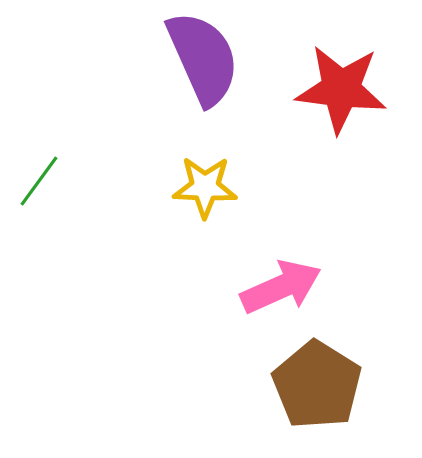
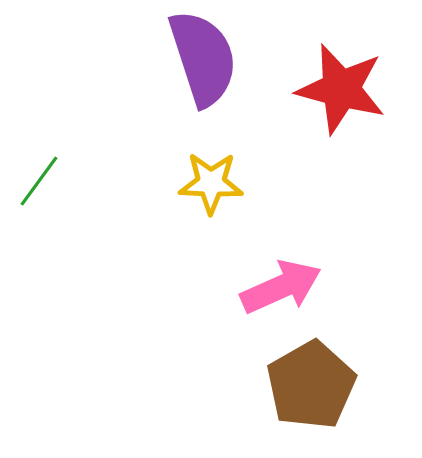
purple semicircle: rotated 6 degrees clockwise
red star: rotated 8 degrees clockwise
yellow star: moved 6 px right, 4 px up
brown pentagon: moved 6 px left; rotated 10 degrees clockwise
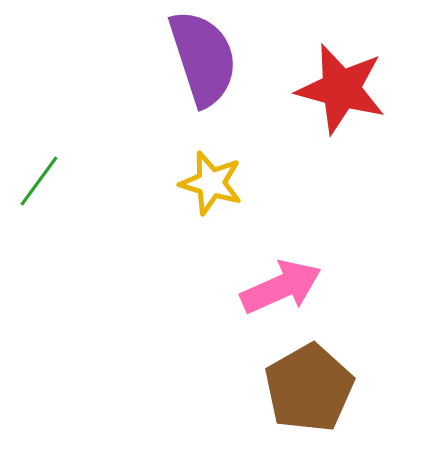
yellow star: rotated 14 degrees clockwise
brown pentagon: moved 2 px left, 3 px down
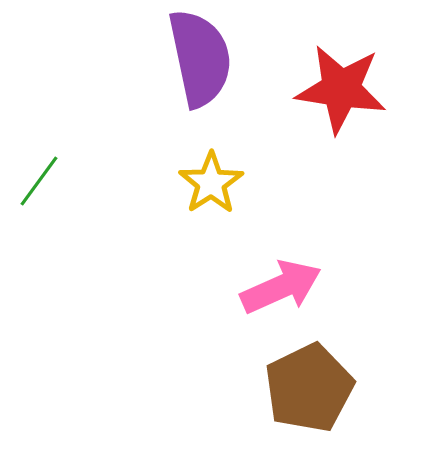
purple semicircle: moved 3 px left; rotated 6 degrees clockwise
red star: rotated 6 degrees counterclockwise
yellow star: rotated 22 degrees clockwise
brown pentagon: rotated 4 degrees clockwise
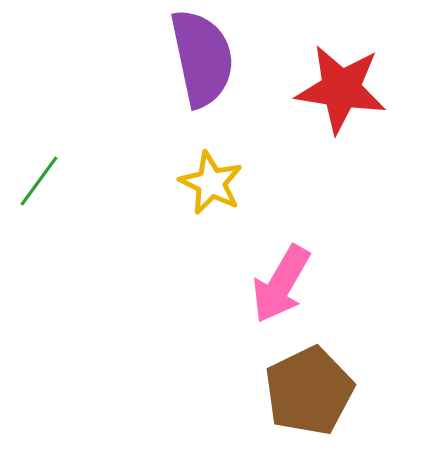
purple semicircle: moved 2 px right
yellow star: rotated 12 degrees counterclockwise
pink arrow: moved 3 px up; rotated 144 degrees clockwise
brown pentagon: moved 3 px down
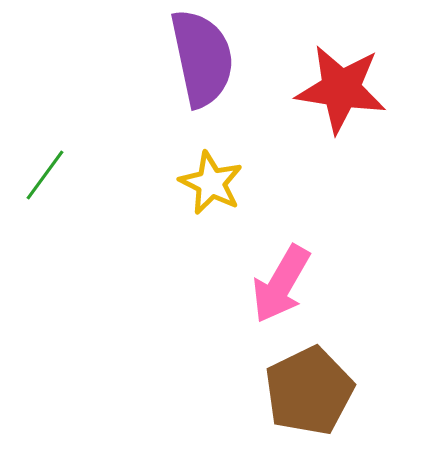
green line: moved 6 px right, 6 px up
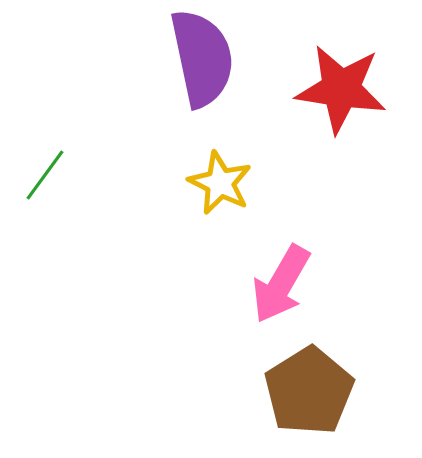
yellow star: moved 9 px right
brown pentagon: rotated 6 degrees counterclockwise
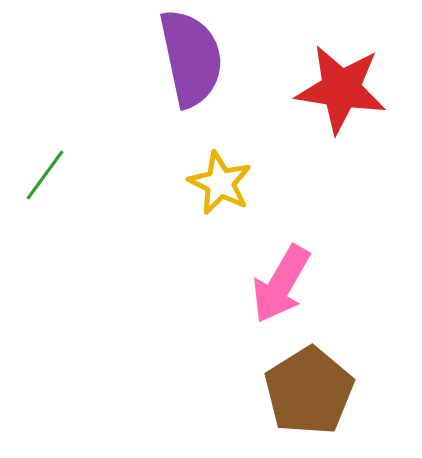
purple semicircle: moved 11 px left
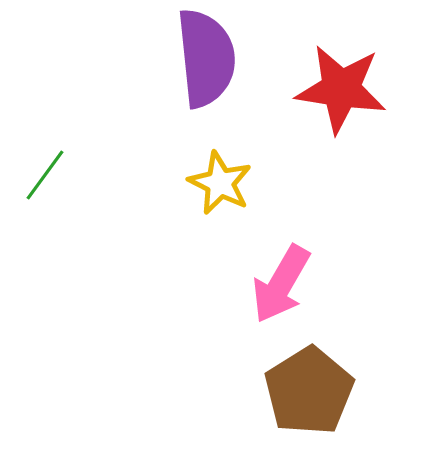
purple semicircle: moved 15 px right; rotated 6 degrees clockwise
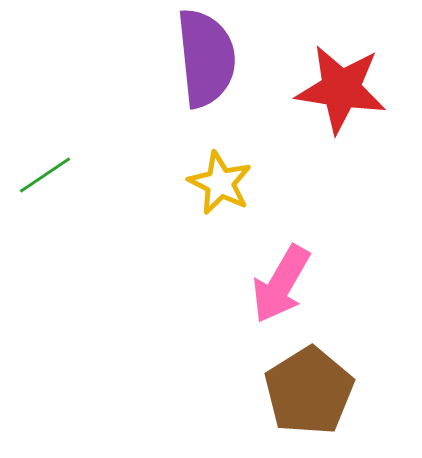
green line: rotated 20 degrees clockwise
